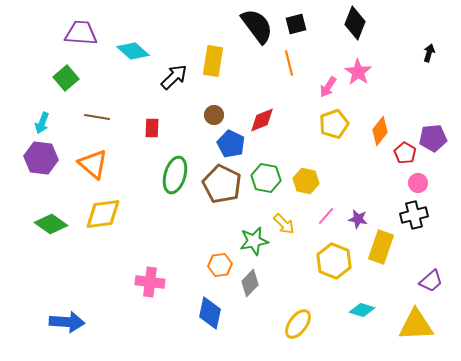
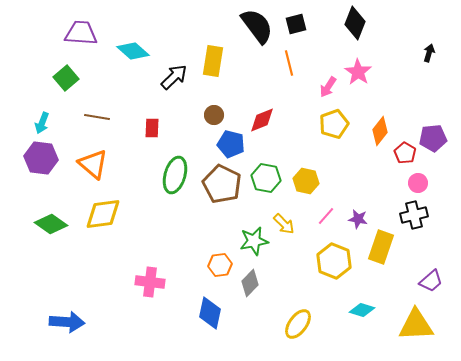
blue pentagon at (231, 144): rotated 12 degrees counterclockwise
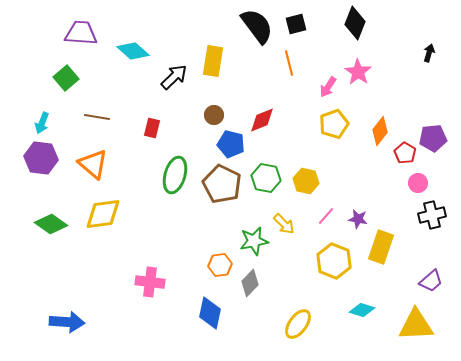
red rectangle at (152, 128): rotated 12 degrees clockwise
black cross at (414, 215): moved 18 px right
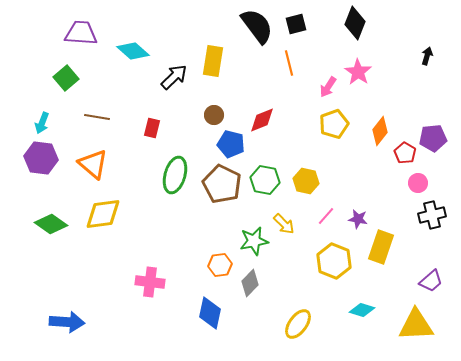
black arrow at (429, 53): moved 2 px left, 3 px down
green hexagon at (266, 178): moved 1 px left, 2 px down
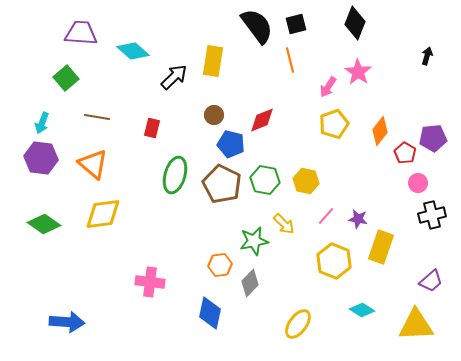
orange line at (289, 63): moved 1 px right, 3 px up
green diamond at (51, 224): moved 7 px left
cyan diamond at (362, 310): rotated 15 degrees clockwise
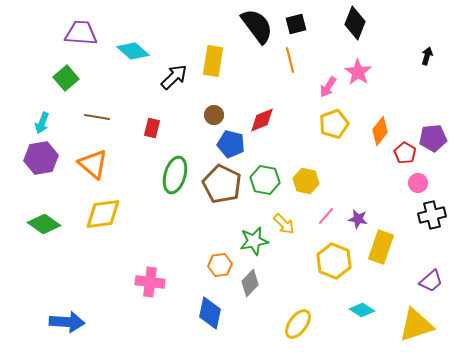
purple hexagon at (41, 158): rotated 16 degrees counterclockwise
yellow triangle at (416, 325): rotated 15 degrees counterclockwise
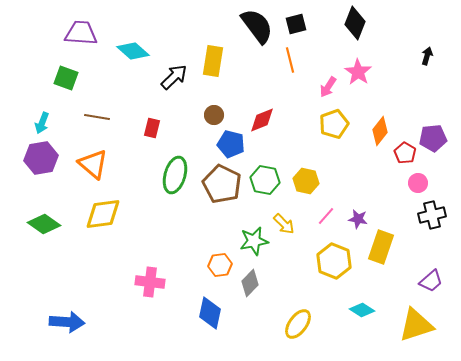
green square at (66, 78): rotated 30 degrees counterclockwise
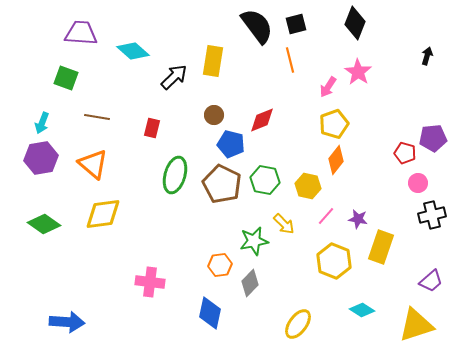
orange diamond at (380, 131): moved 44 px left, 29 px down
red pentagon at (405, 153): rotated 15 degrees counterclockwise
yellow hexagon at (306, 181): moved 2 px right, 5 px down
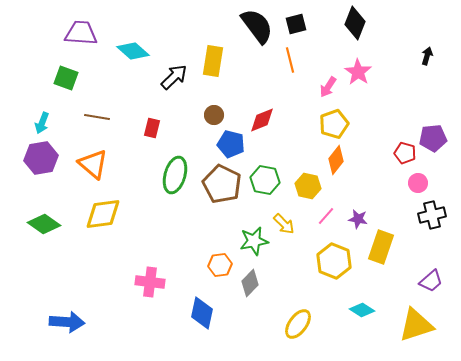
blue diamond at (210, 313): moved 8 px left
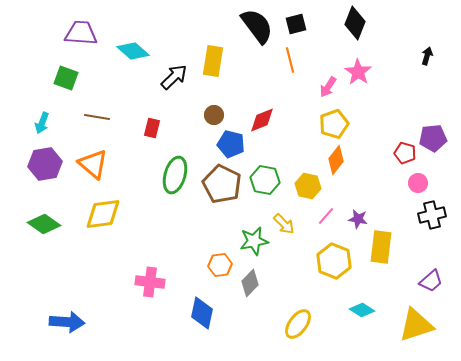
purple hexagon at (41, 158): moved 4 px right, 6 px down
yellow rectangle at (381, 247): rotated 12 degrees counterclockwise
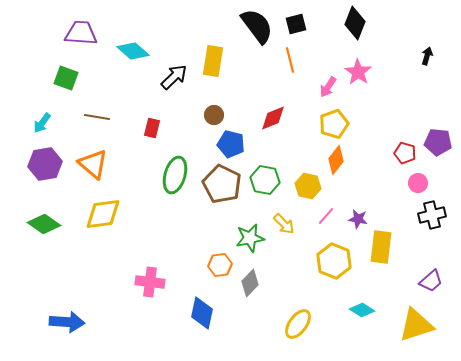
red diamond at (262, 120): moved 11 px right, 2 px up
cyan arrow at (42, 123): rotated 15 degrees clockwise
purple pentagon at (433, 138): moved 5 px right, 4 px down; rotated 12 degrees clockwise
green star at (254, 241): moved 4 px left, 3 px up
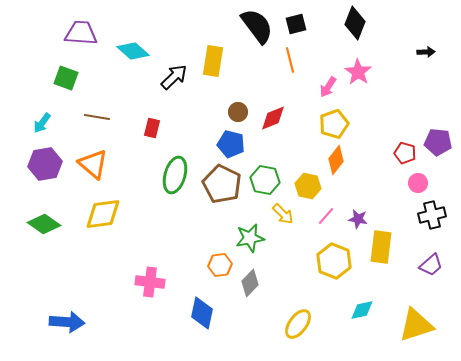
black arrow at (427, 56): moved 1 px left, 4 px up; rotated 72 degrees clockwise
brown circle at (214, 115): moved 24 px right, 3 px up
yellow arrow at (284, 224): moved 1 px left, 10 px up
purple trapezoid at (431, 281): moved 16 px up
cyan diamond at (362, 310): rotated 45 degrees counterclockwise
